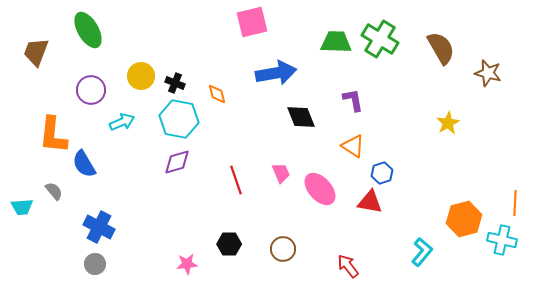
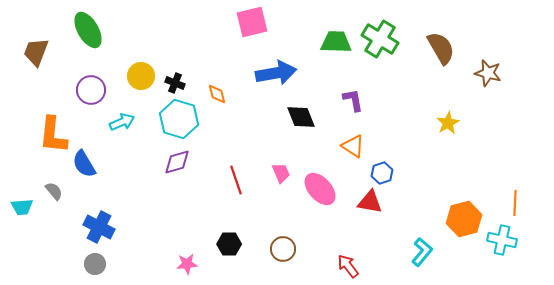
cyan hexagon: rotated 6 degrees clockwise
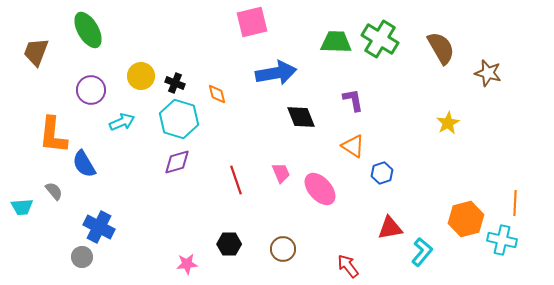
red triangle: moved 20 px right, 26 px down; rotated 20 degrees counterclockwise
orange hexagon: moved 2 px right
gray circle: moved 13 px left, 7 px up
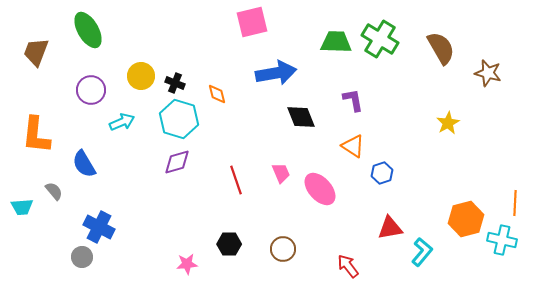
orange L-shape: moved 17 px left
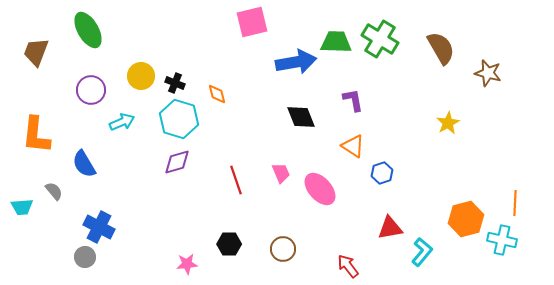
blue arrow: moved 20 px right, 11 px up
gray circle: moved 3 px right
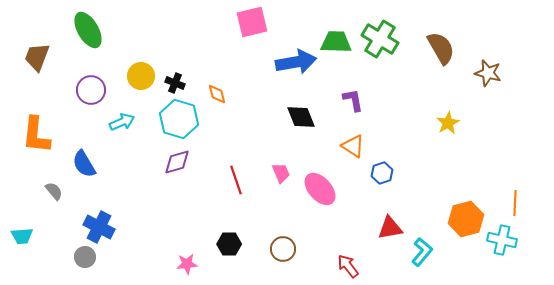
brown trapezoid: moved 1 px right, 5 px down
cyan trapezoid: moved 29 px down
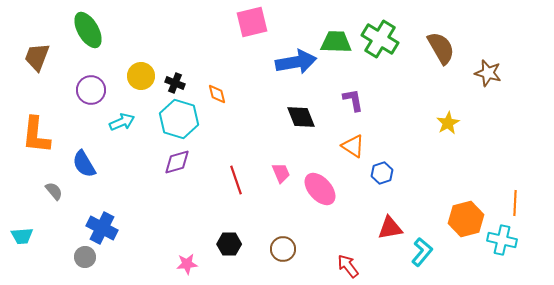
blue cross: moved 3 px right, 1 px down
